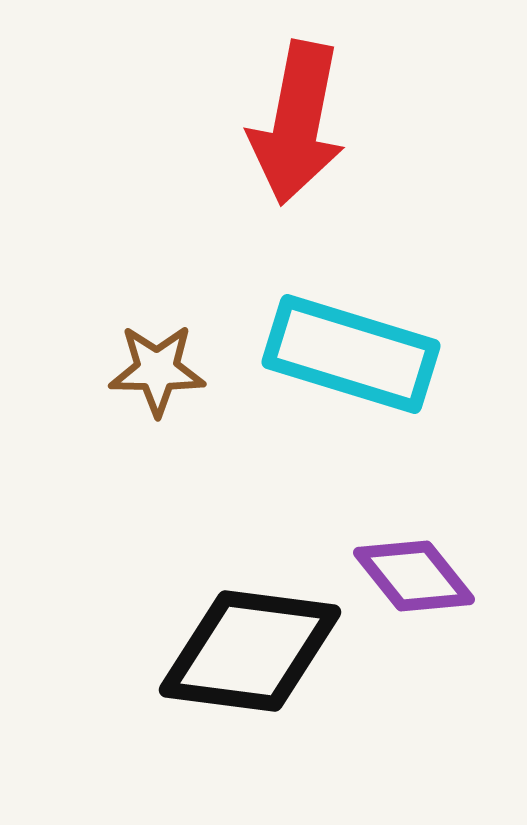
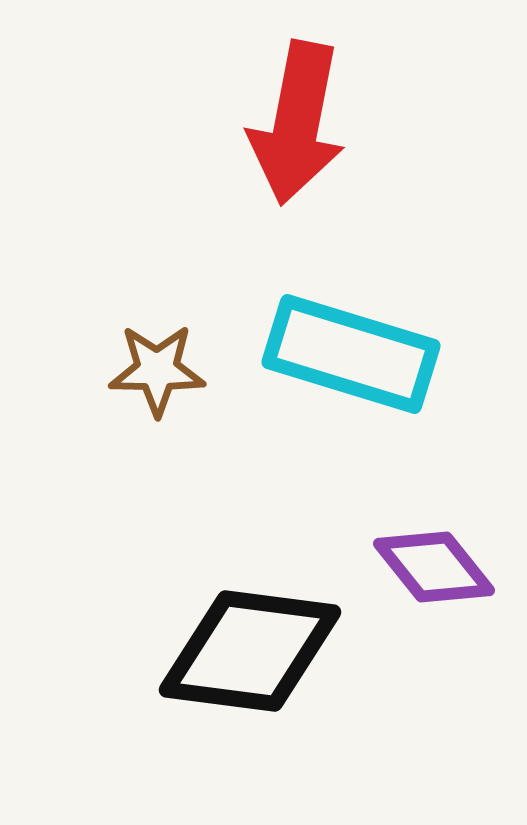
purple diamond: moved 20 px right, 9 px up
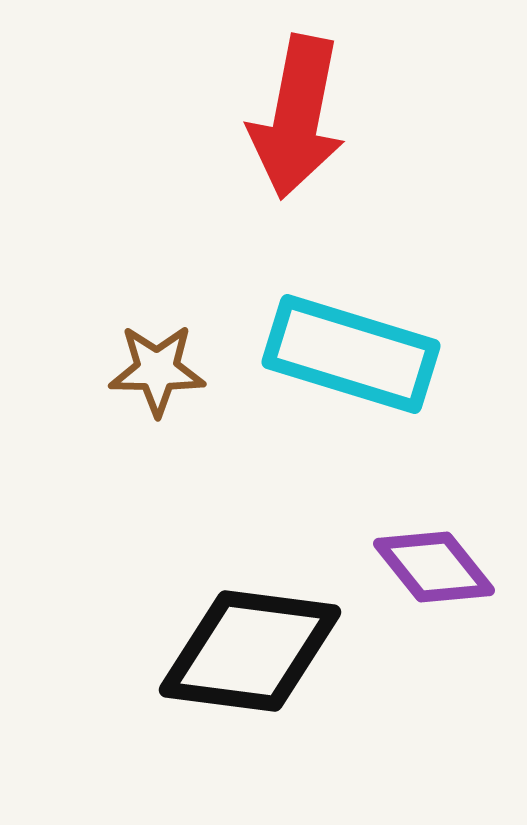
red arrow: moved 6 px up
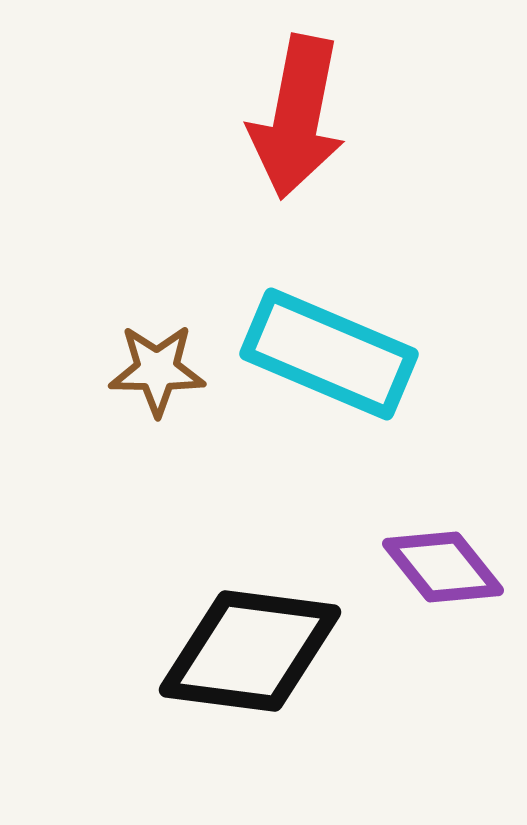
cyan rectangle: moved 22 px left; rotated 6 degrees clockwise
purple diamond: moved 9 px right
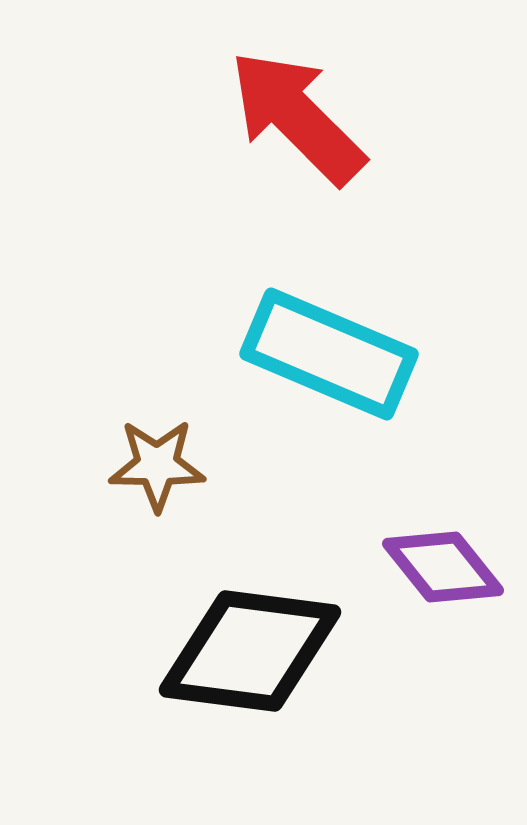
red arrow: rotated 124 degrees clockwise
brown star: moved 95 px down
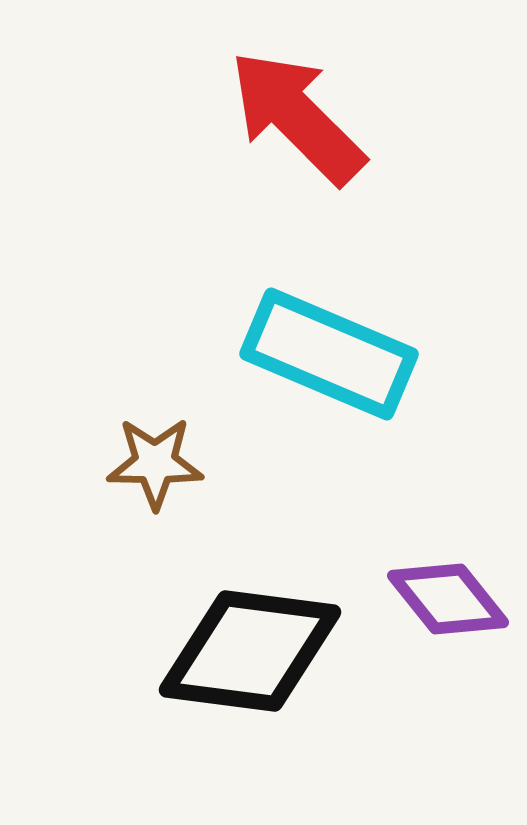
brown star: moved 2 px left, 2 px up
purple diamond: moved 5 px right, 32 px down
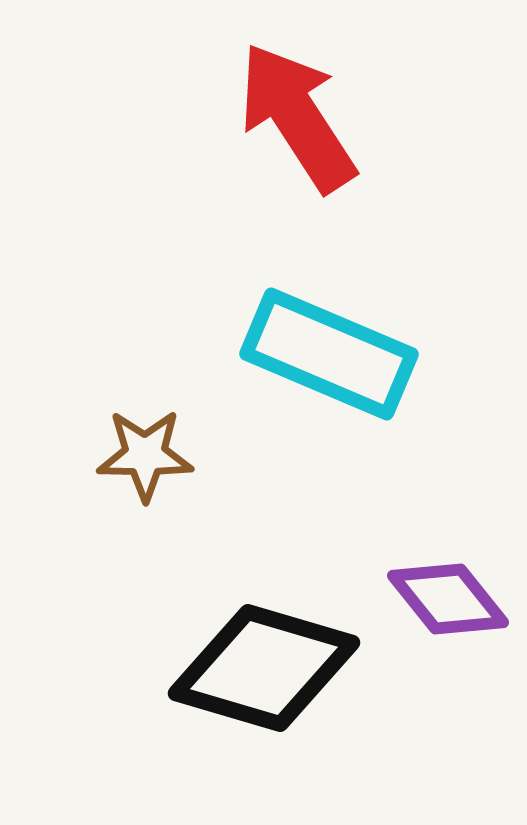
red arrow: rotated 12 degrees clockwise
brown star: moved 10 px left, 8 px up
black diamond: moved 14 px right, 17 px down; rotated 9 degrees clockwise
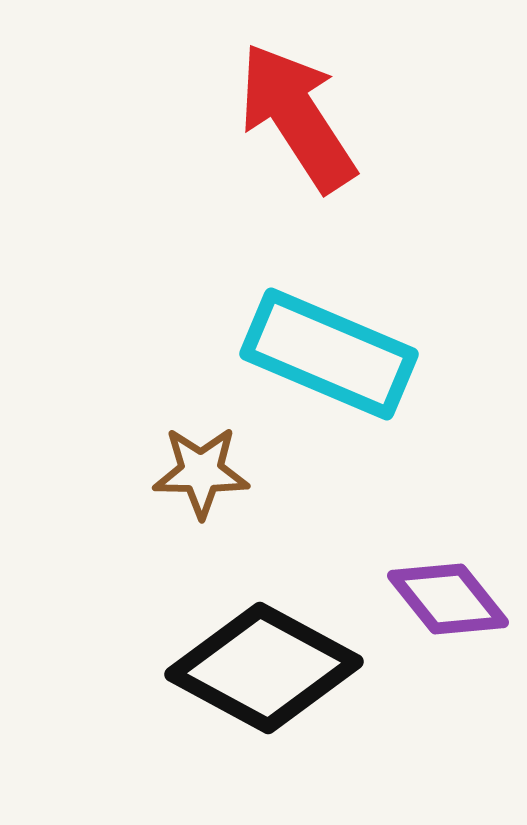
brown star: moved 56 px right, 17 px down
black diamond: rotated 12 degrees clockwise
